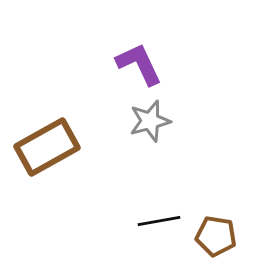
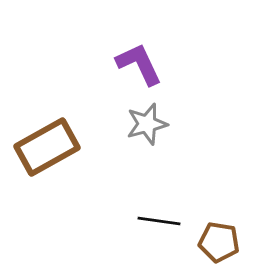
gray star: moved 3 px left, 3 px down
black line: rotated 18 degrees clockwise
brown pentagon: moved 3 px right, 6 px down
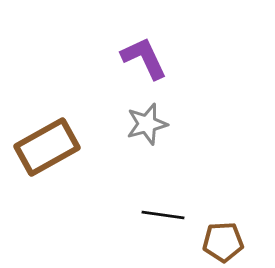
purple L-shape: moved 5 px right, 6 px up
black line: moved 4 px right, 6 px up
brown pentagon: moved 4 px right; rotated 12 degrees counterclockwise
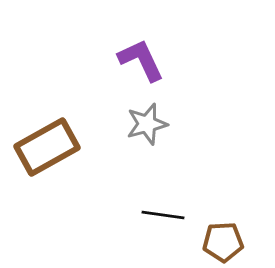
purple L-shape: moved 3 px left, 2 px down
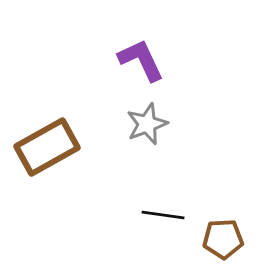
gray star: rotated 6 degrees counterclockwise
brown pentagon: moved 3 px up
